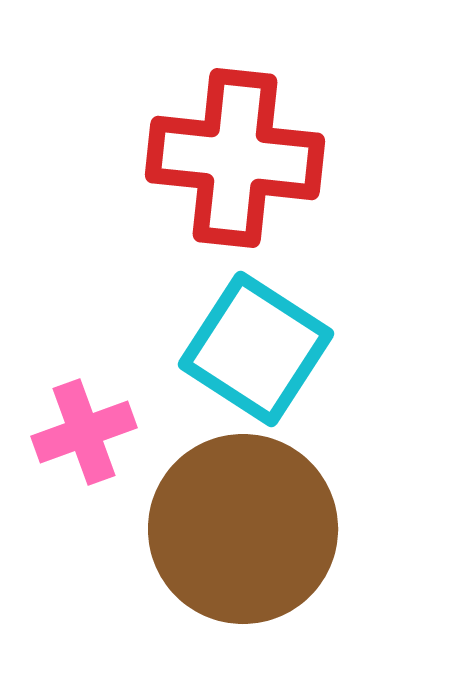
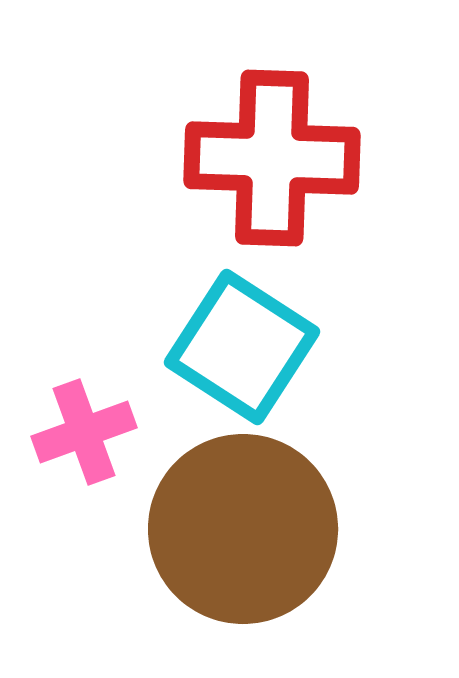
red cross: moved 37 px right; rotated 4 degrees counterclockwise
cyan square: moved 14 px left, 2 px up
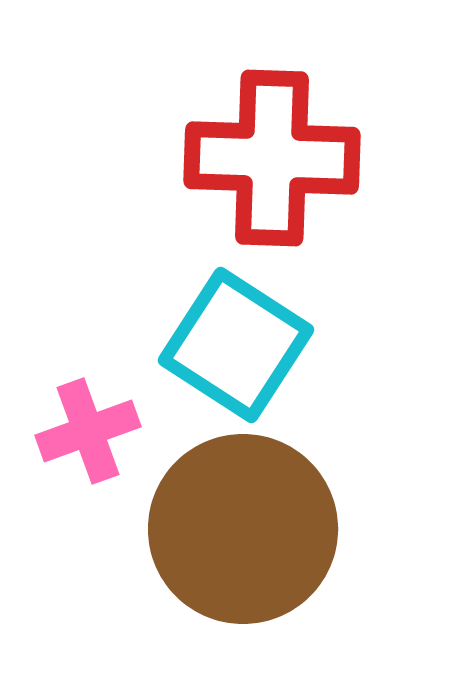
cyan square: moved 6 px left, 2 px up
pink cross: moved 4 px right, 1 px up
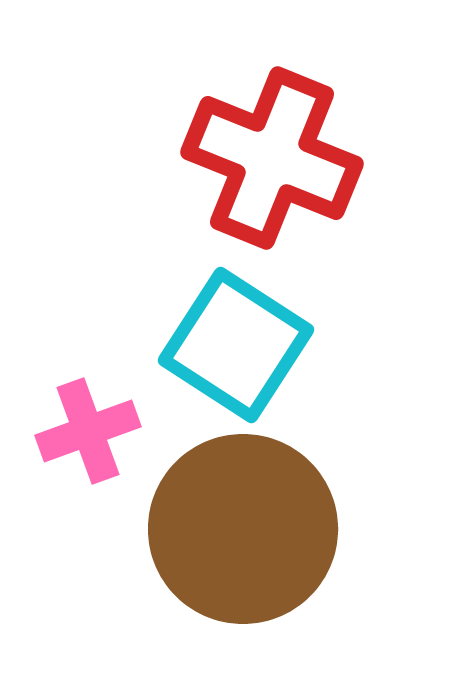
red cross: rotated 20 degrees clockwise
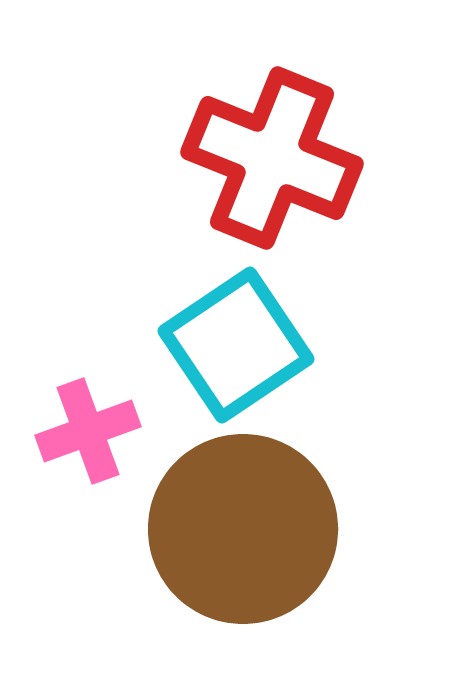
cyan square: rotated 23 degrees clockwise
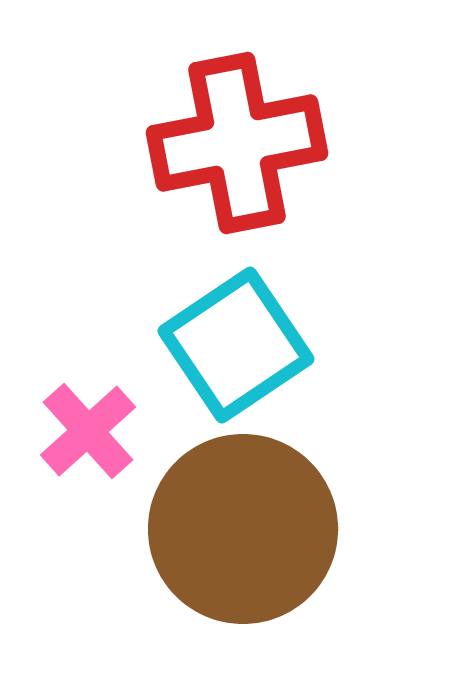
red cross: moved 35 px left, 15 px up; rotated 33 degrees counterclockwise
pink cross: rotated 22 degrees counterclockwise
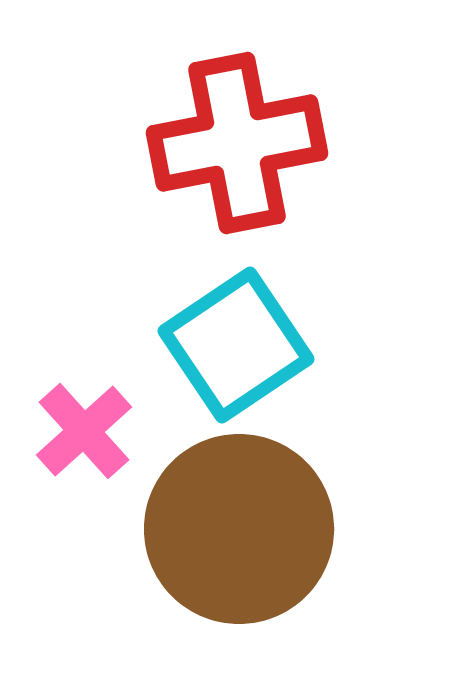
pink cross: moved 4 px left
brown circle: moved 4 px left
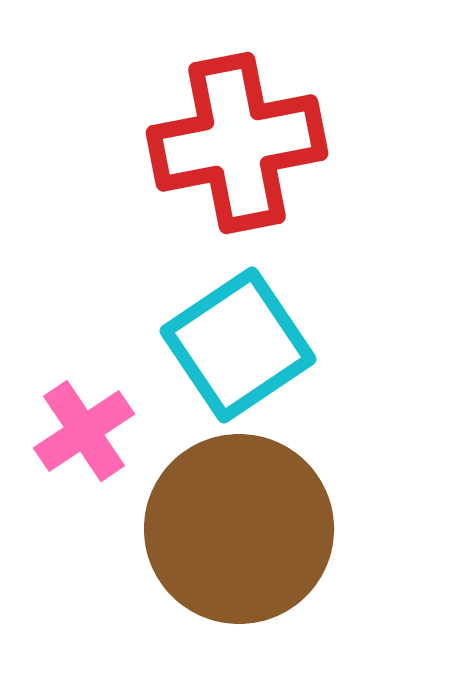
cyan square: moved 2 px right
pink cross: rotated 8 degrees clockwise
